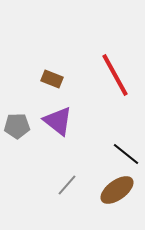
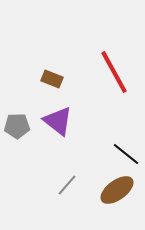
red line: moved 1 px left, 3 px up
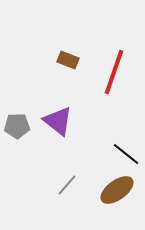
red line: rotated 48 degrees clockwise
brown rectangle: moved 16 px right, 19 px up
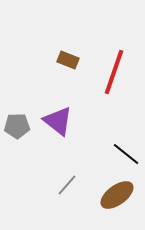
brown ellipse: moved 5 px down
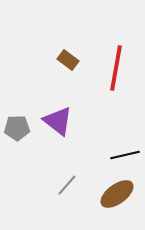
brown rectangle: rotated 15 degrees clockwise
red line: moved 2 px right, 4 px up; rotated 9 degrees counterclockwise
gray pentagon: moved 2 px down
black line: moved 1 px left, 1 px down; rotated 52 degrees counterclockwise
brown ellipse: moved 1 px up
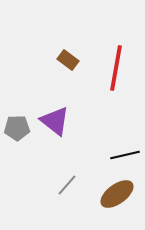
purple triangle: moved 3 px left
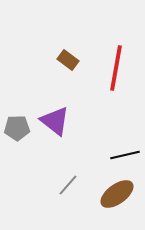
gray line: moved 1 px right
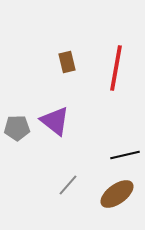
brown rectangle: moved 1 px left, 2 px down; rotated 40 degrees clockwise
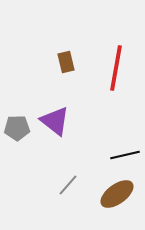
brown rectangle: moved 1 px left
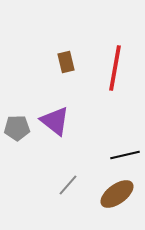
red line: moved 1 px left
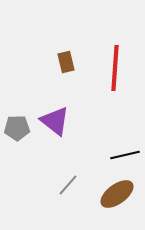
red line: rotated 6 degrees counterclockwise
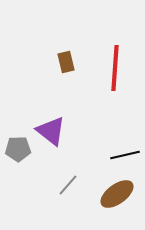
purple triangle: moved 4 px left, 10 px down
gray pentagon: moved 1 px right, 21 px down
